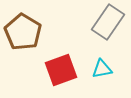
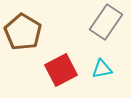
gray rectangle: moved 2 px left
red square: rotated 8 degrees counterclockwise
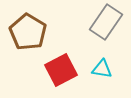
brown pentagon: moved 5 px right
cyan triangle: rotated 20 degrees clockwise
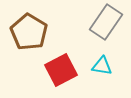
brown pentagon: moved 1 px right
cyan triangle: moved 3 px up
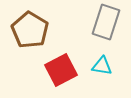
gray rectangle: rotated 16 degrees counterclockwise
brown pentagon: moved 1 px right, 2 px up
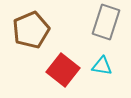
brown pentagon: moved 1 px right; rotated 18 degrees clockwise
red square: moved 2 px right; rotated 24 degrees counterclockwise
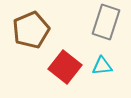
cyan triangle: rotated 15 degrees counterclockwise
red square: moved 2 px right, 3 px up
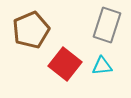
gray rectangle: moved 1 px right, 3 px down
red square: moved 3 px up
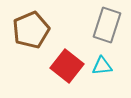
red square: moved 2 px right, 2 px down
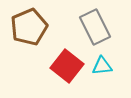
gray rectangle: moved 12 px left, 2 px down; rotated 44 degrees counterclockwise
brown pentagon: moved 2 px left, 3 px up
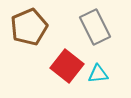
cyan triangle: moved 4 px left, 8 px down
